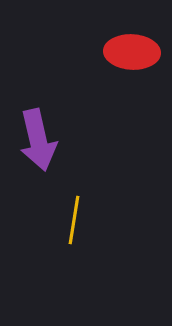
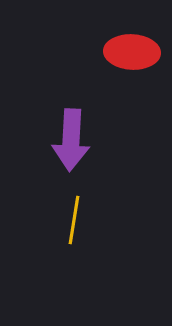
purple arrow: moved 33 px right; rotated 16 degrees clockwise
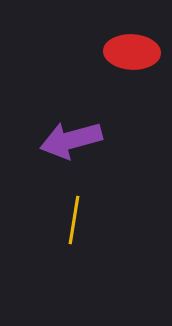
purple arrow: rotated 72 degrees clockwise
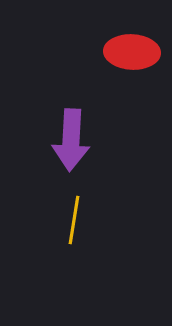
purple arrow: rotated 72 degrees counterclockwise
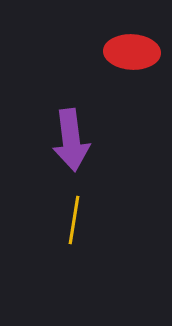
purple arrow: rotated 10 degrees counterclockwise
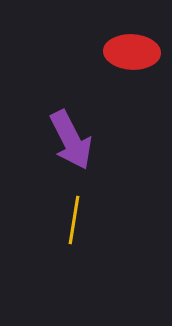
purple arrow: rotated 20 degrees counterclockwise
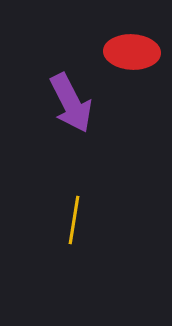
purple arrow: moved 37 px up
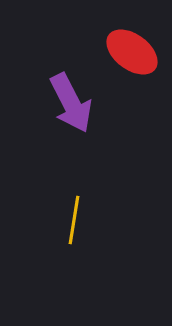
red ellipse: rotated 34 degrees clockwise
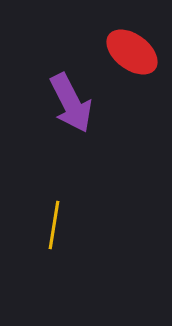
yellow line: moved 20 px left, 5 px down
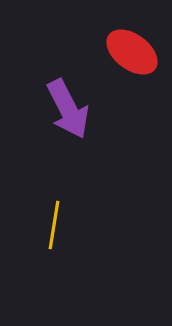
purple arrow: moved 3 px left, 6 px down
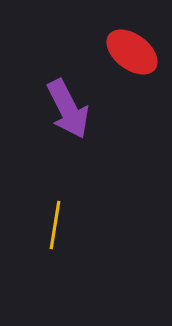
yellow line: moved 1 px right
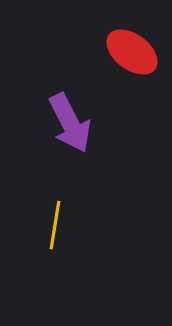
purple arrow: moved 2 px right, 14 px down
